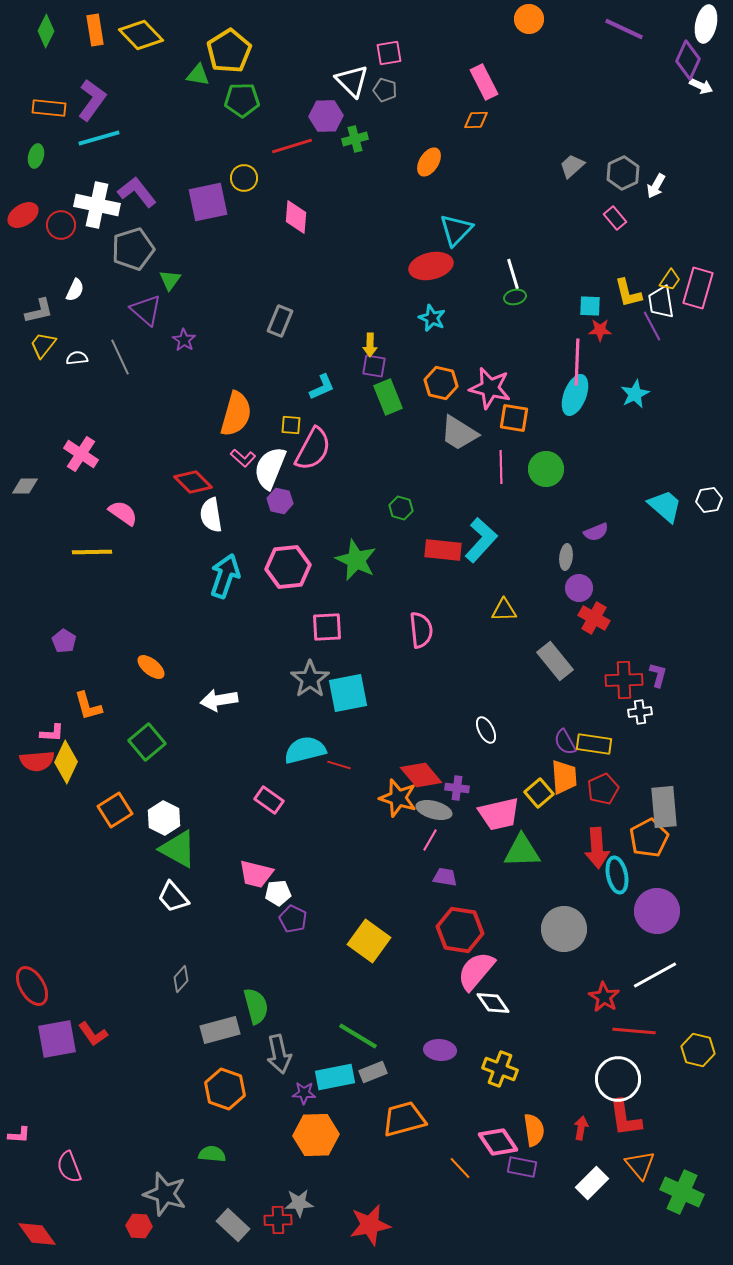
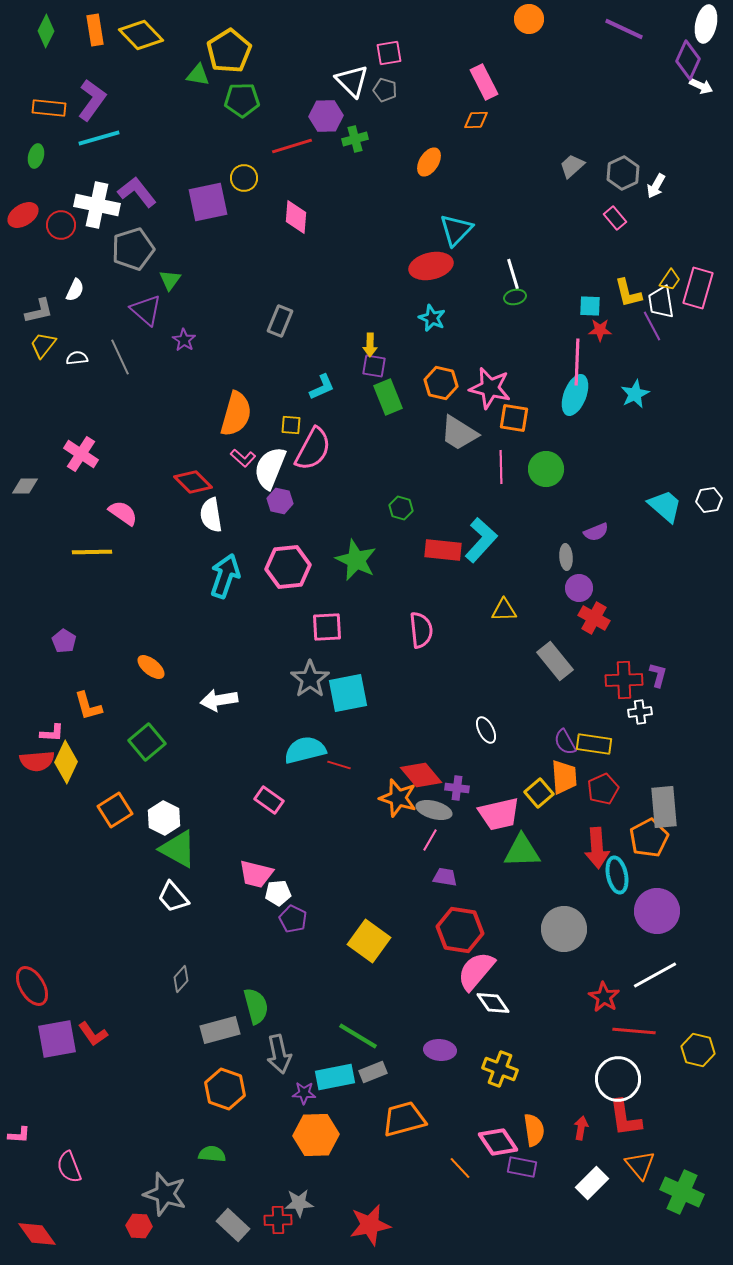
gray ellipse at (566, 557): rotated 10 degrees counterclockwise
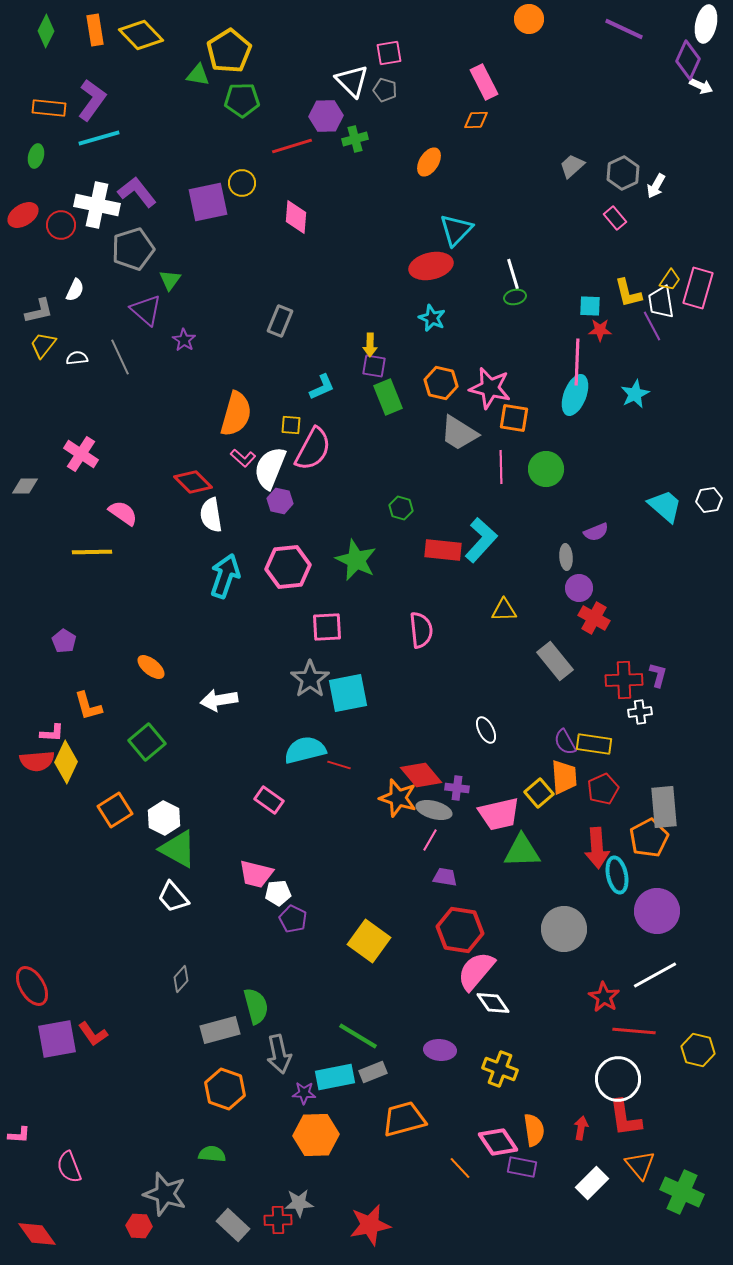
yellow circle at (244, 178): moved 2 px left, 5 px down
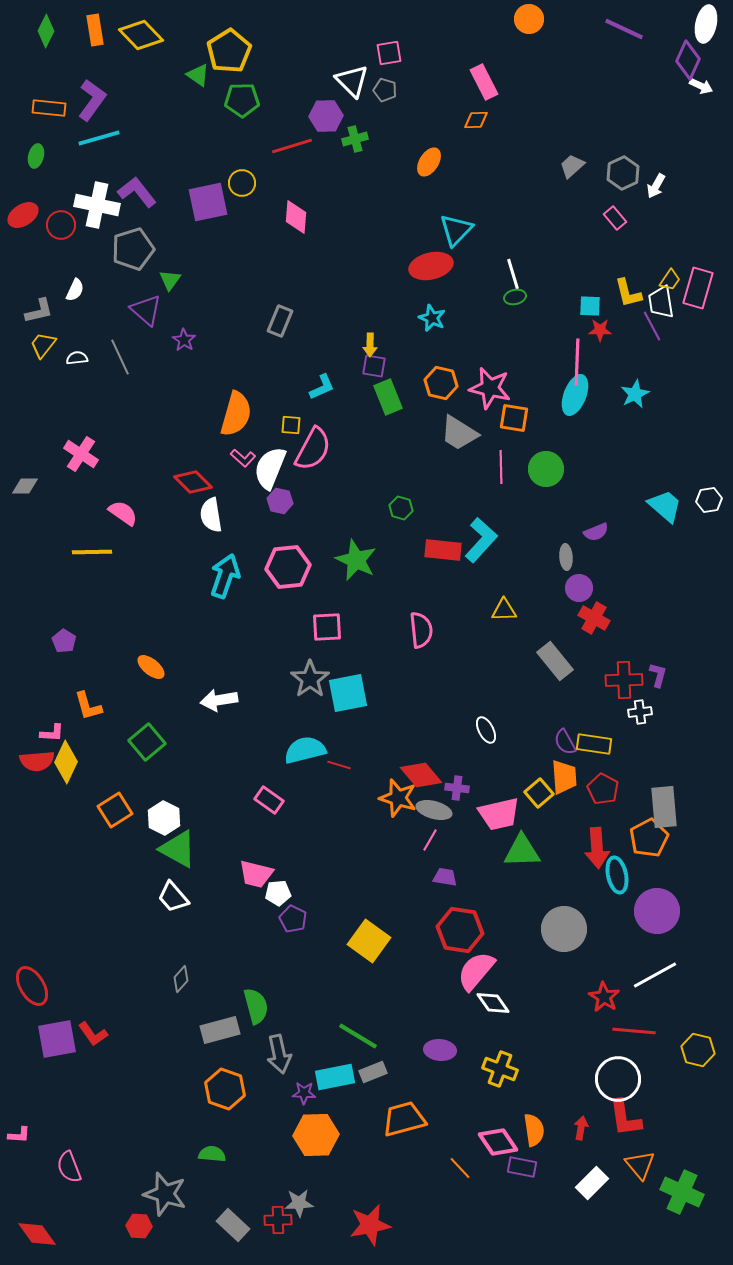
green triangle at (198, 75): rotated 25 degrees clockwise
red pentagon at (603, 789): rotated 20 degrees counterclockwise
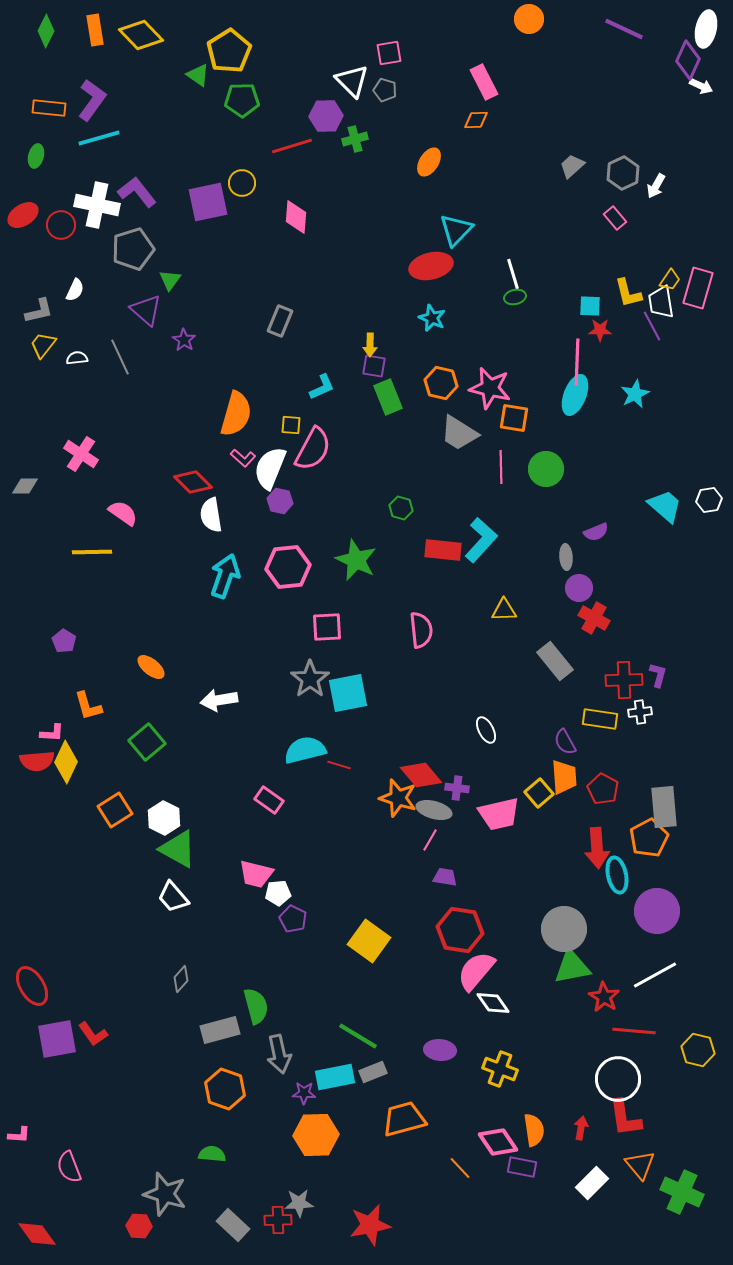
white ellipse at (706, 24): moved 5 px down
yellow rectangle at (594, 744): moved 6 px right, 25 px up
green triangle at (522, 851): moved 50 px right, 116 px down; rotated 9 degrees counterclockwise
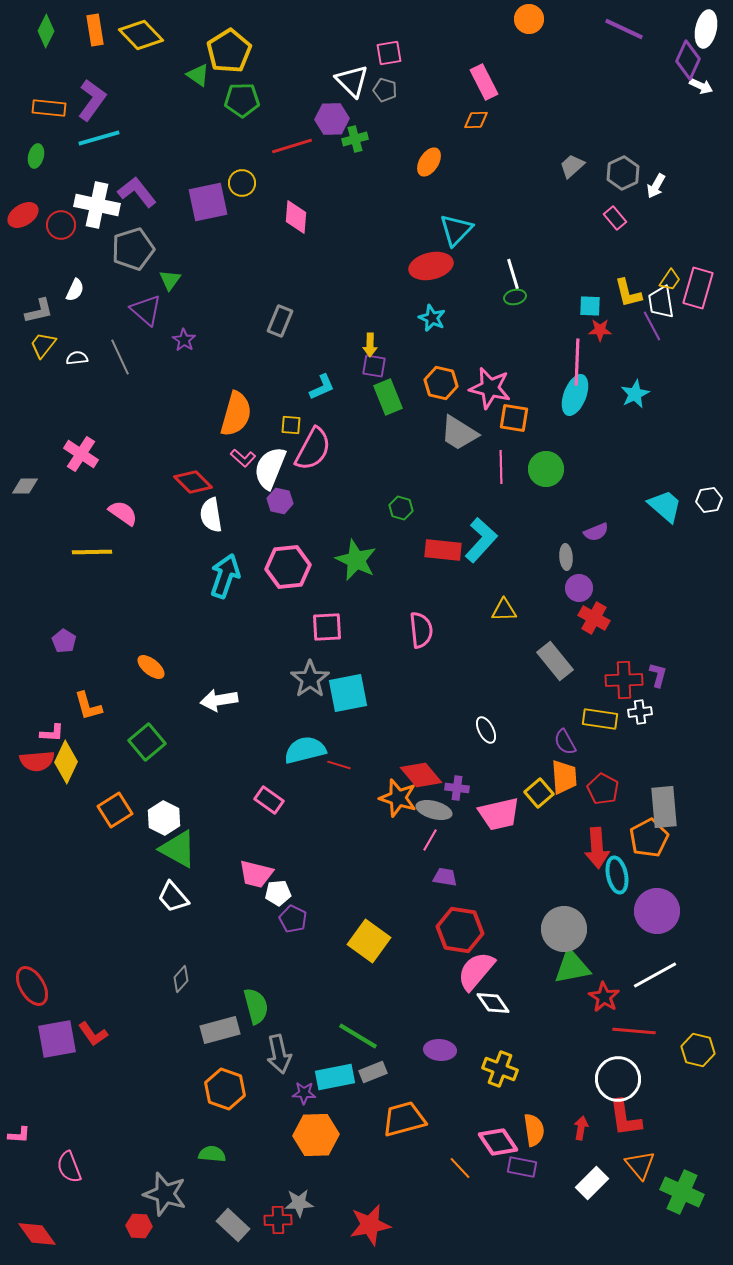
purple hexagon at (326, 116): moved 6 px right, 3 px down
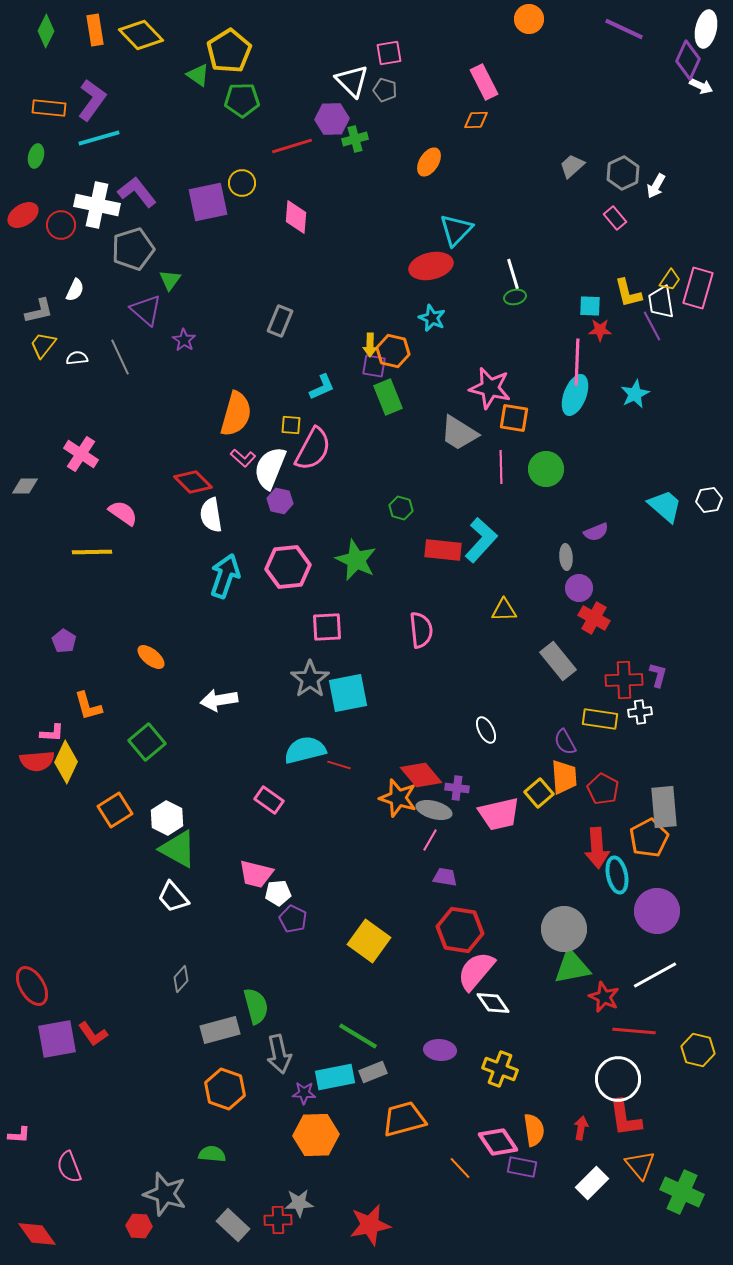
orange hexagon at (441, 383): moved 48 px left, 32 px up
gray rectangle at (555, 661): moved 3 px right
orange ellipse at (151, 667): moved 10 px up
white hexagon at (164, 818): moved 3 px right
red star at (604, 997): rotated 8 degrees counterclockwise
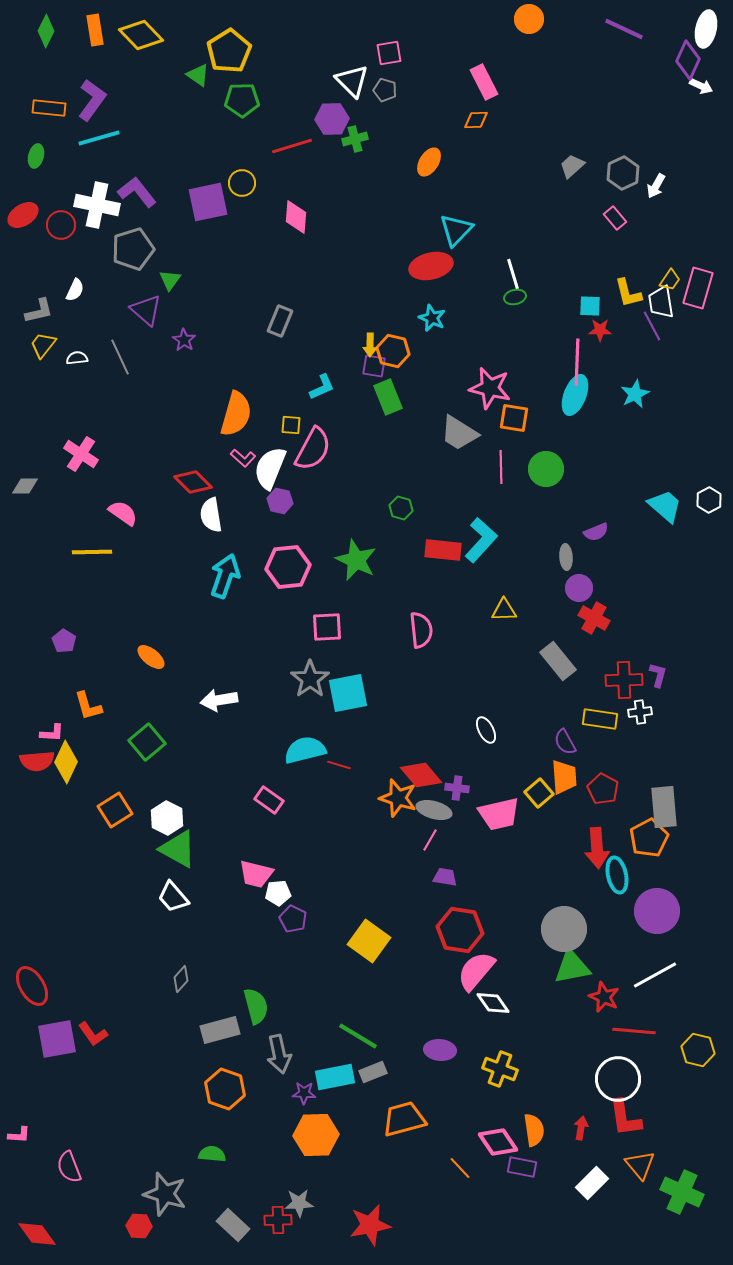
white hexagon at (709, 500): rotated 20 degrees counterclockwise
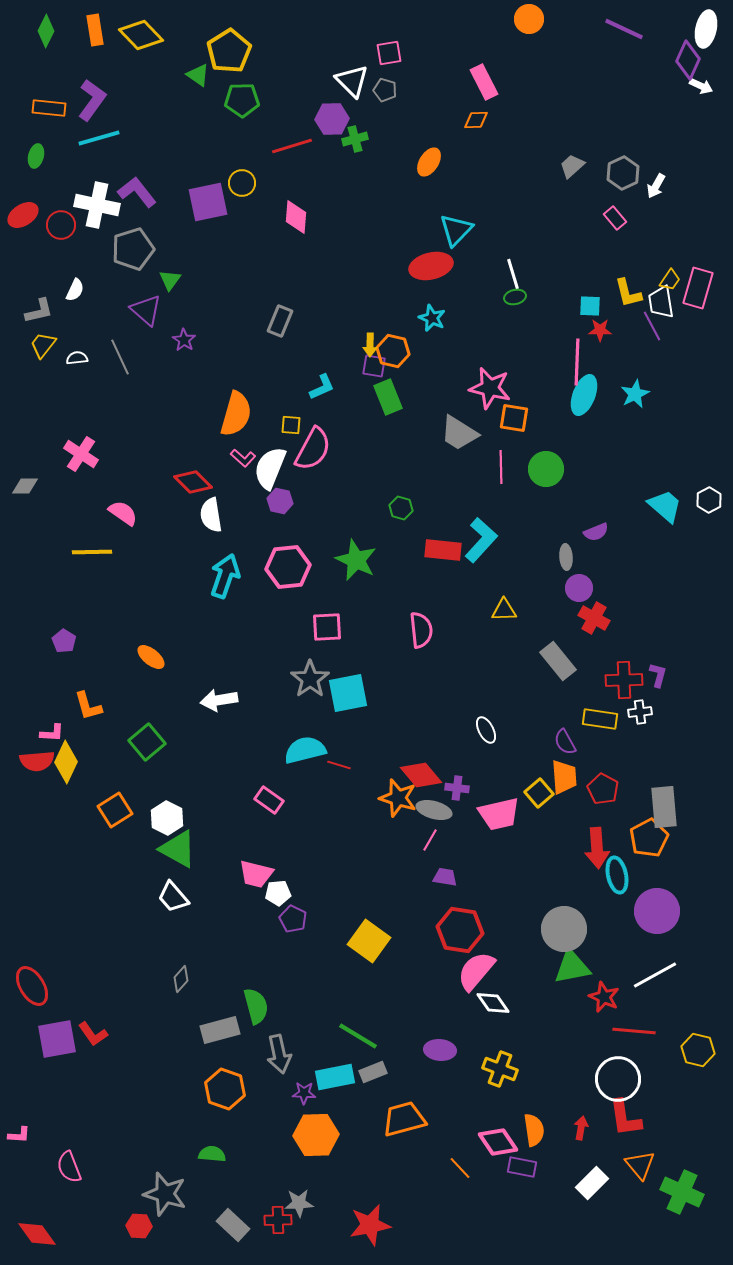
cyan ellipse at (575, 395): moved 9 px right
